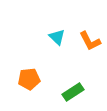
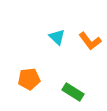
orange L-shape: rotated 10 degrees counterclockwise
green rectangle: rotated 65 degrees clockwise
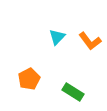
cyan triangle: rotated 30 degrees clockwise
orange pentagon: rotated 20 degrees counterclockwise
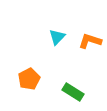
orange L-shape: rotated 145 degrees clockwise
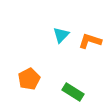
cyan triangle: moved 4 px right, 2 px up
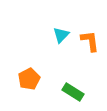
orange L-shape: rotated 65 degrees clockwise
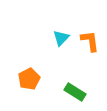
cyan triangle: moved 3 px down
green rectangle: moved 2 px right
